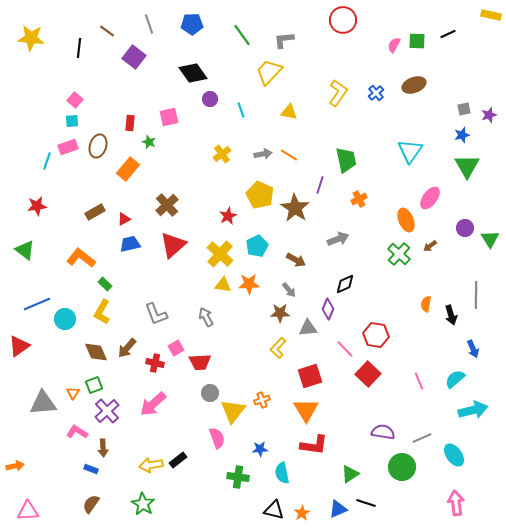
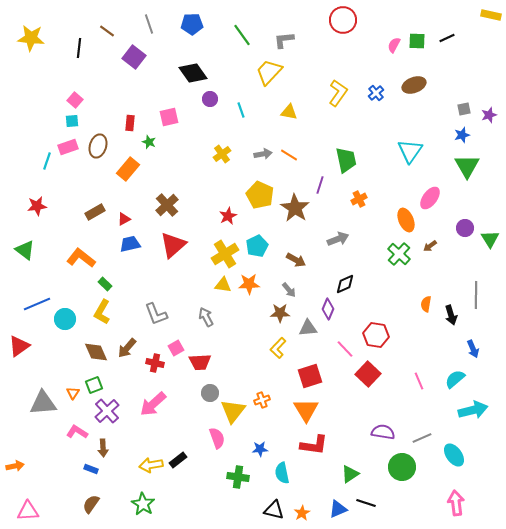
black line at (448, 34): moved 1 px left, 4 px down
yellow cross at (220, 254): moved 5 px right; rotated 16 degrees clockwise
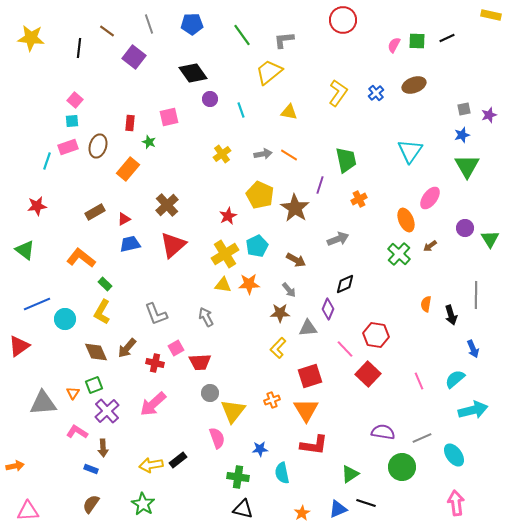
yellow trapezoid at (269, 72): rotated 8 degrees clockwise
orange cross at (262, 400): moved 10 px right
black triangle at (274, 510): moved 31 px left, 1 px up
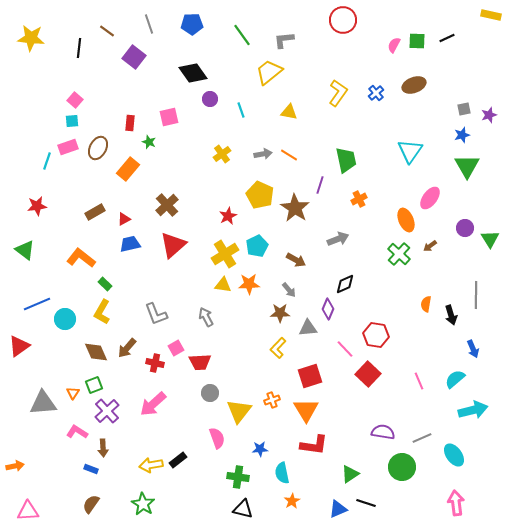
brown ellipse at (98, 146): moved 2 px down; rotated 10 degrees clockwise
yellow triangle at (233, 411): moved 6 px right
orange star at (302, 513): moved 10 px left, 12 px up
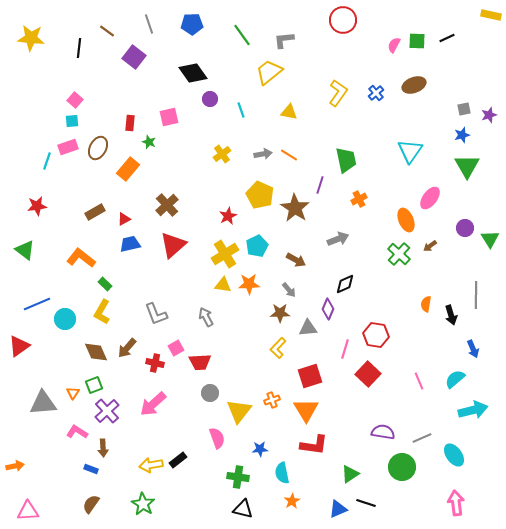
pink line at (345, 349): rotated 60 degrees clockwise
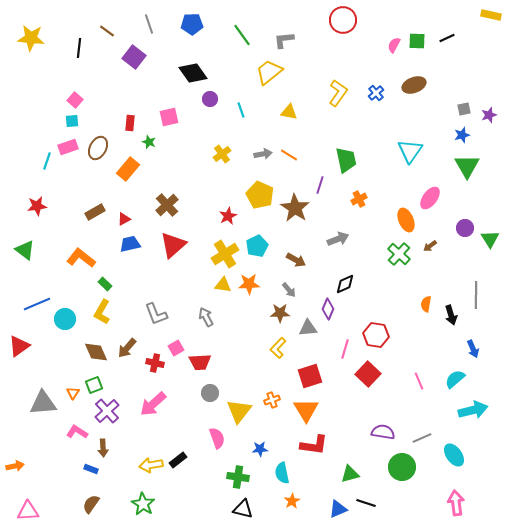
green triangle at (350, 474): rotated 18 degrees clockwise
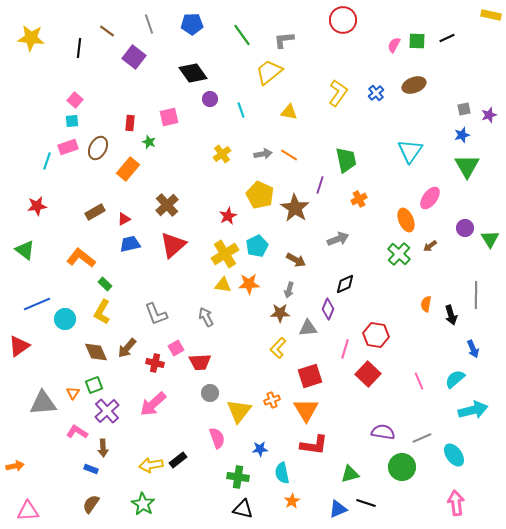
gray arrow at (289, 290): rotated 56 degrees clockwise
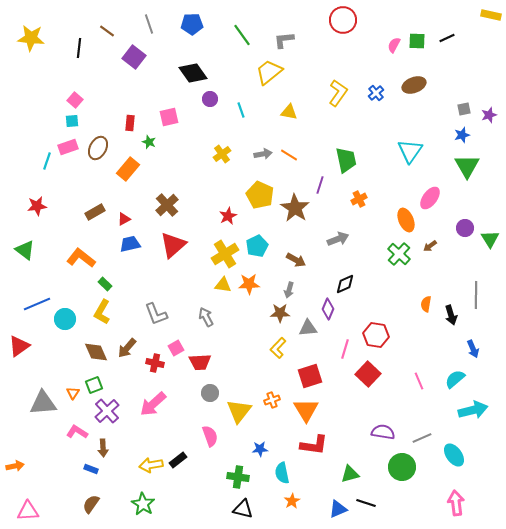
pink semicircle at (217, 438): moved 7 px left, 2 px up
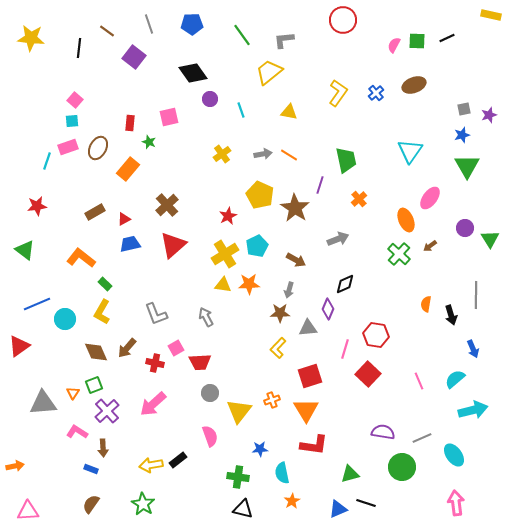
orange cross at (359, 199): rotated 14 degrees counterclockwise
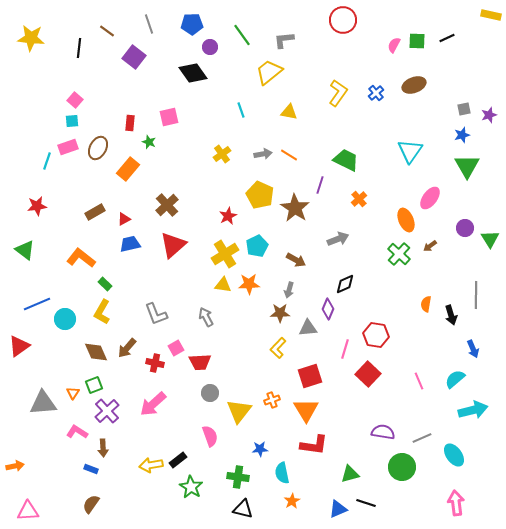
purple circle at (210, 99): moved 52 px up
green trapezoid at (346, 160): rotated 52 degrees counterclockwise
green star at (143, 504): moved 48 px right, 17 px up
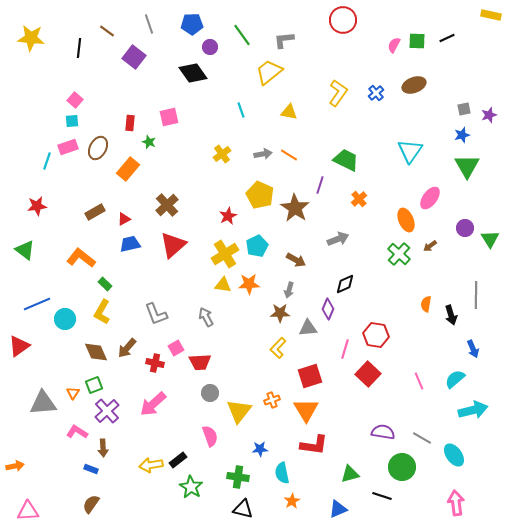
gray line at (422, 438): rotated 54 degrees clockwise
black line at (366, 503): moved 16 px right, 7 px up
